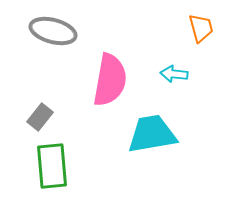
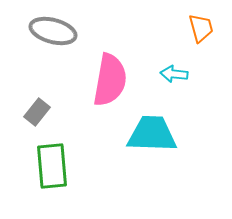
gray rectangle: moved 3 px left, 5 px up
cyan trapezoid: rotated 12 degrees clockwise
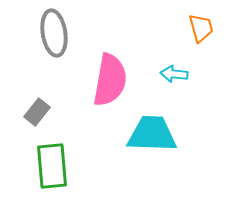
gray ellipse: moved 1 px right, 2 px down; rotated 66 degrees clockwise
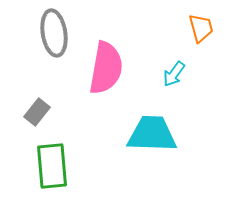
cyan arrow: rotated 60 degrees counterclockwise
pink semicircle: moved 4 px left, 12 px up
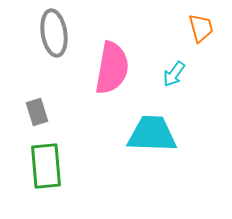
pink semicircle: moved 6 px right
gray rectangle: rotated 56 degrees counterclockwise
green rectangle: moved 6 px left
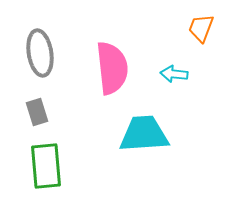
orange trapezoid: rotated 144 degrees counterclockwise
gray ellipse: moved 14 px left, 20 px down
pink semicircle: rotated 16 degrees counterclockwise
cyan arrow: rotated 60 degrees clockwise
cyan trapezoid: moved 8 px left; rotated 6 degrees counterclockwise
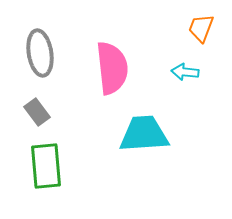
cyan arrow: moved 11 px right, 2 px up
gray rectangle: rotated 20 degrees counterclockwise
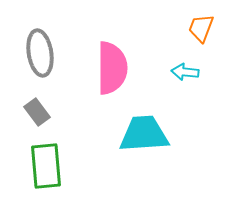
pink semicircle: rotated 6 degrees clockwise
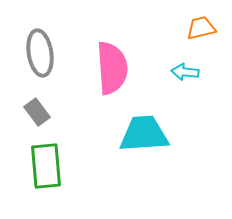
orange trapezoid: rotated 56 degrees clockwise
pink semicircle: rotated 4 degrees counterclockwise
